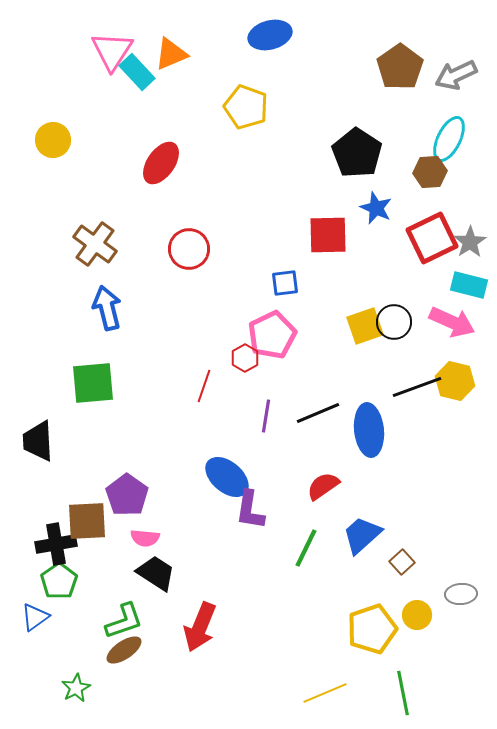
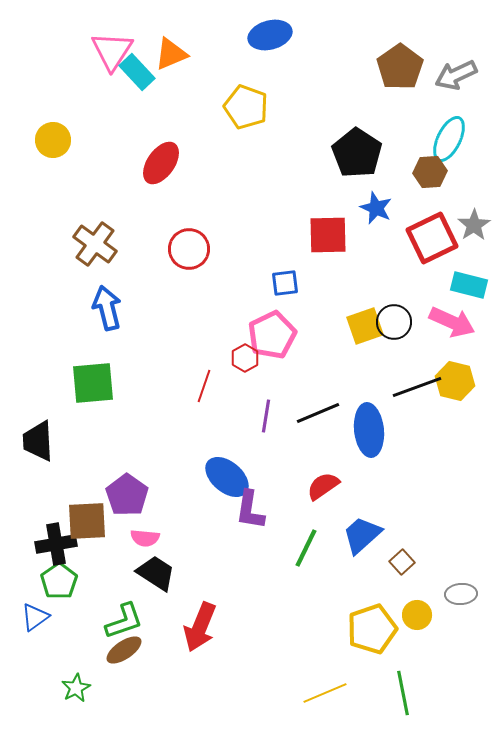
gray star at (470, 242): moved 4 px right, 17 px up
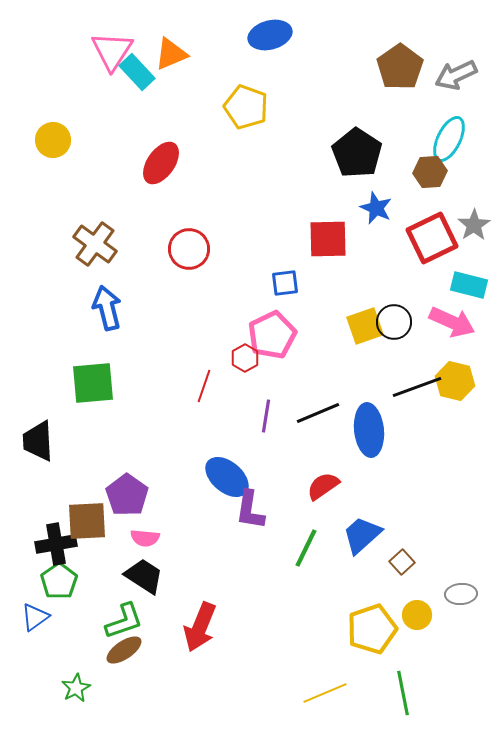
red square at (328, 235): moved 4 px down
black trapezoid at (156, 573): moved 12 px left, 3 px down
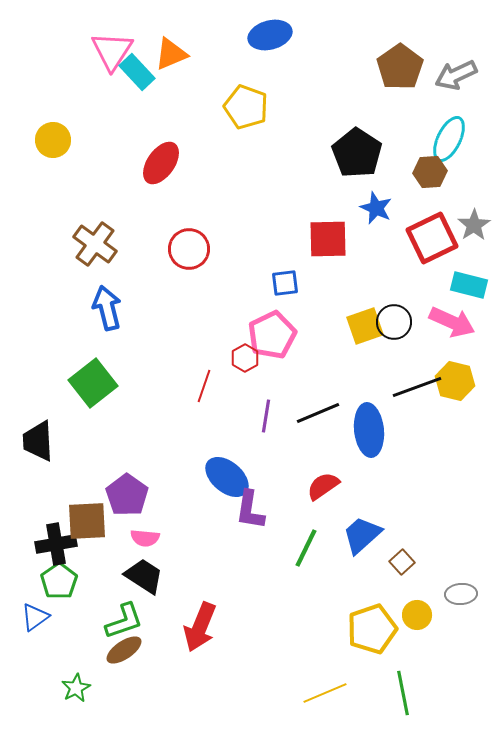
green square at (93, 383): rotated 33 degrees counterclockwise
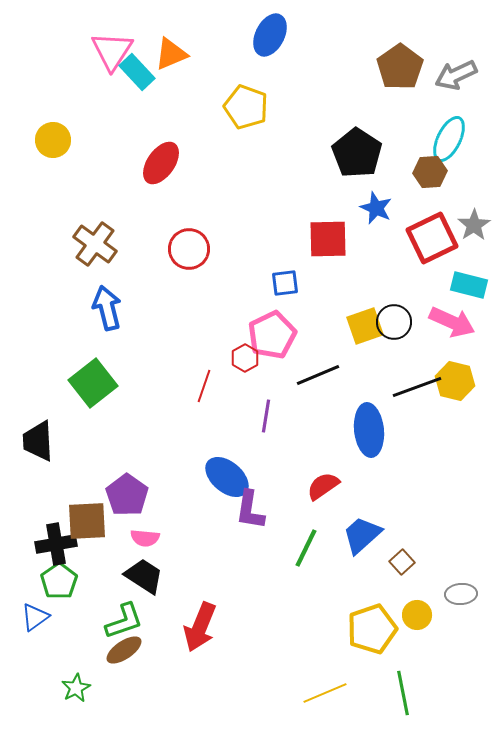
blue ellipse at (270, 35): rotated 48 degrees counterclockwise
black line at (318, 413): moved 38 px up
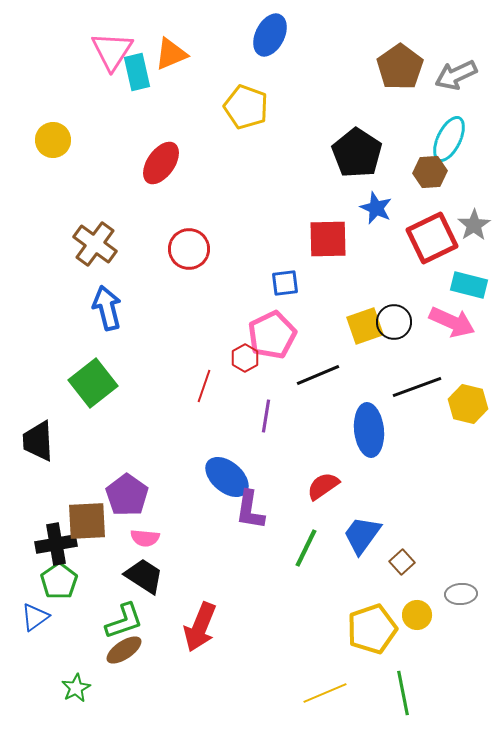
cyan rectangle at (137, 72): rotated 30 degrees clockwise
yellow hexagon at (455, 381): moved 13 px right, 23 px down
blue trapezoid at (362, 535): rotated 12 degrees counterclockwise
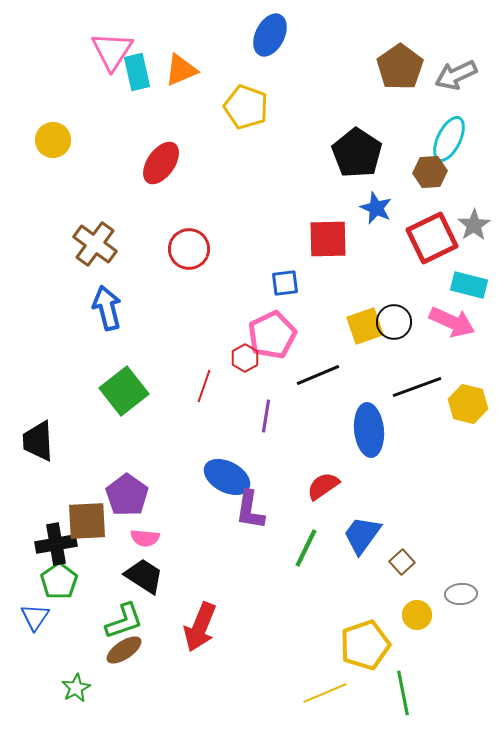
orange triangle at (171, 54): moved 10 px right, 16 px down
green square at (93, 383): moved 31 px right, 8 px down
blue ellipse at (227, 477): rotated 12 degrees counterclockwise
blue triangle at (35, 617): rotated 20 degrees counterclockwise
yellow pentagon at (372, 629): moved 7 px left, 16 px down
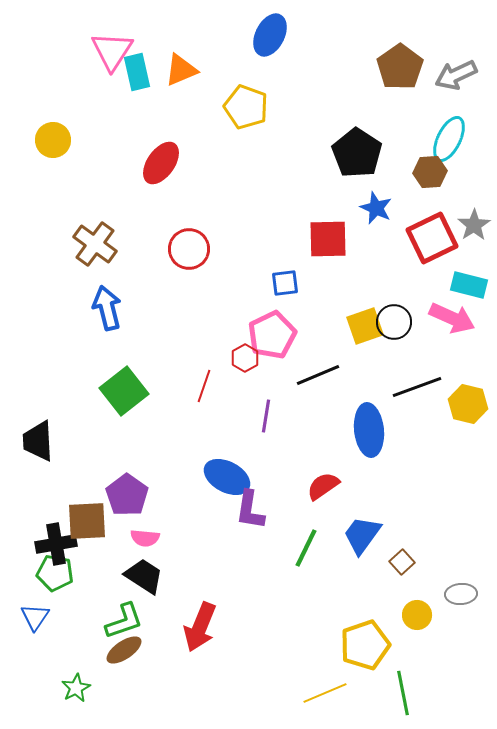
pink arrow at (452, 322): moved 4 px up
green pentagon at (59, 581): moved 4 px left, 8 px up; rotated 27 degrees counterclockwise
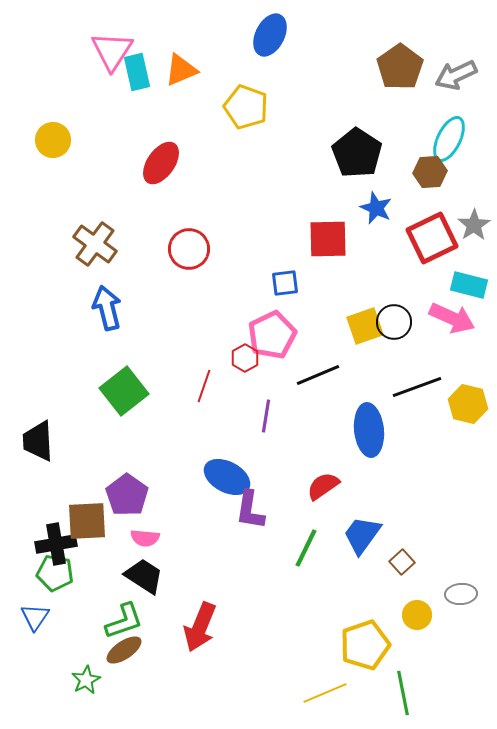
green star at (76, 688): moved 10 px right, 8 px up
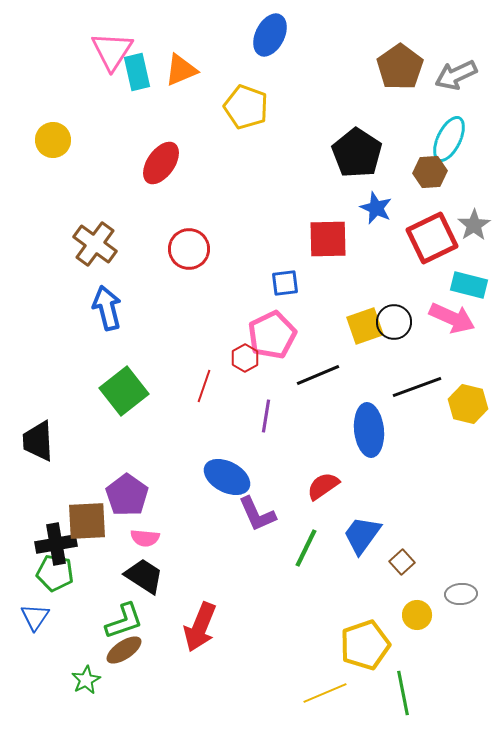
purple L-shape at (250, 510): moved 7 px right, 4 px down; rotated 33 degrees counterclockwise
